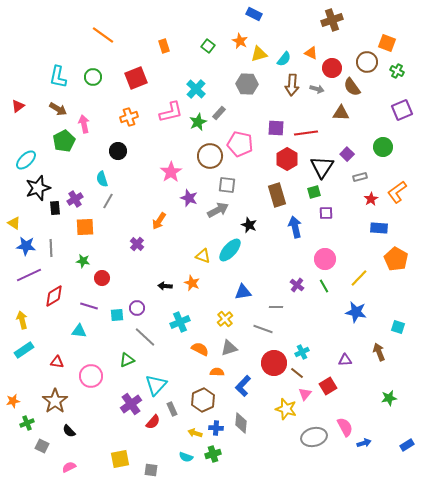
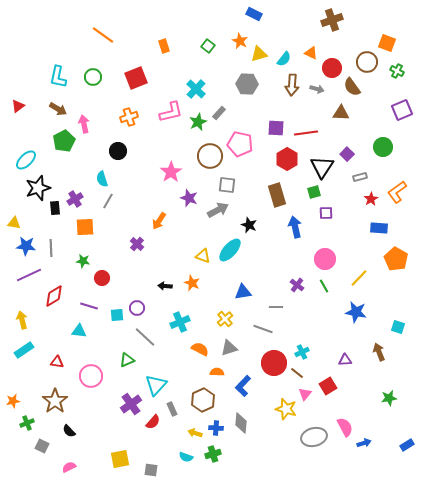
yellow triangle at (14, 223): rotated 24 degrees counterclockwise
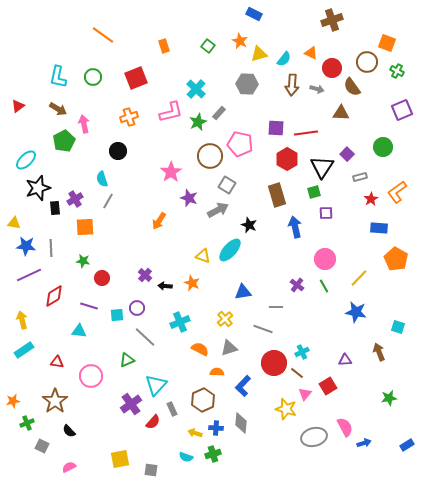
gray square at (227, 185): rotated 24 degrees clockwise
purple cross at (137, 244): moved 8 px right, 31 px down
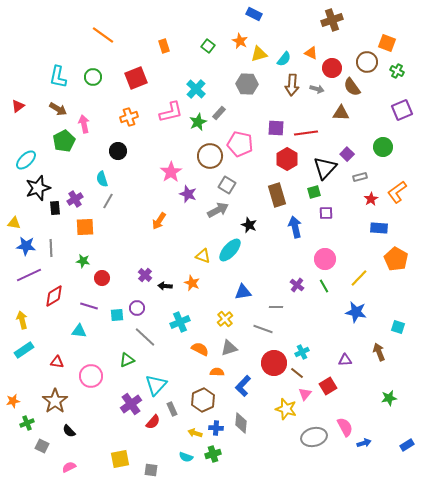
black triangle at (322, 167): moved 3 px right, 1 px down; rotated 10 degrees clockwise
purple star at (189, 198): moved 1 px left, 4 px up
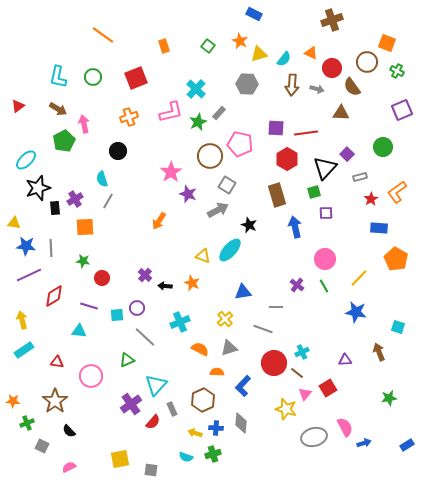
red square at (328, 386): moved 2 px down
orange star at (13, 401): rotated 16 degrees clockwise
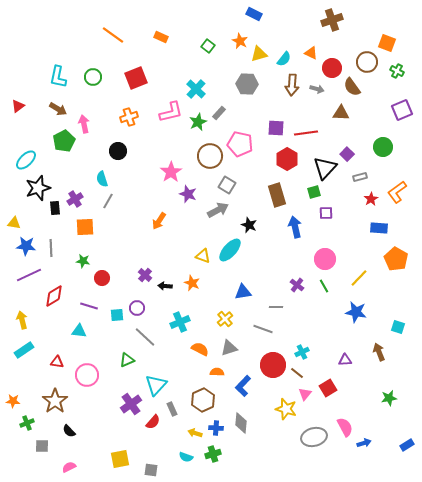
orange line at (103, 35): moved 10 px right
orange rectangle at (164, 46): moved 3 px left, 9 px up; rotated 48 degrees counterclockwise
red circle at (274, 363): moved 1 px left, 2 px down
pink circle at (91, 376): moved 4 px left, 1 px up
gray square at (42, 446): rotated 24 degrees counterclockwise
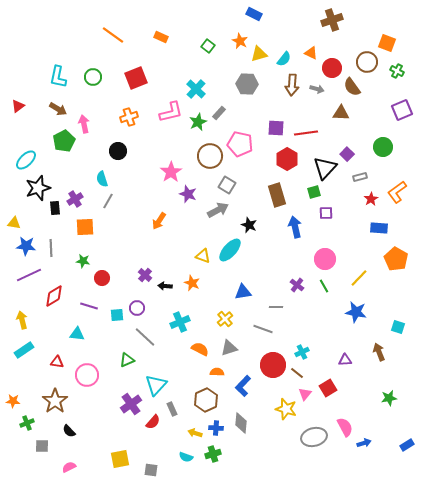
cyan triangle at (79, 331): moved 2 px left, 3 px down
brown hexagon at (203, 400): moved 3 px right
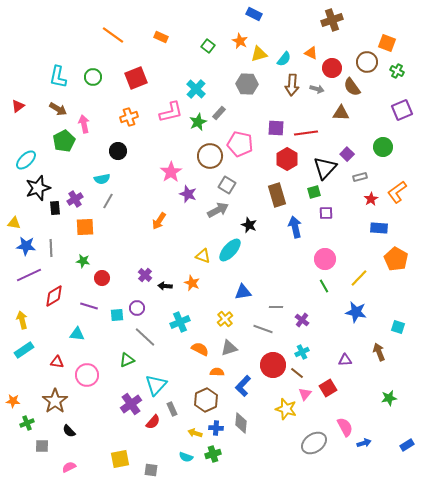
cyan semicircle at (102, 179): rotated 84 degrees counterclockwise
purple cross at (297, 285): moved 5 px right, 35 px down
gray ellipse at (314, 437): moved 6 px down; rotated 20 degrees counterclockwise
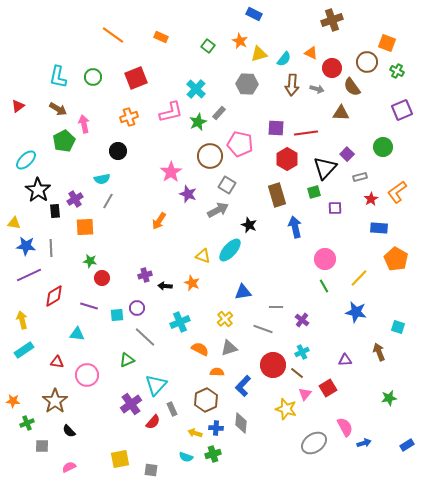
black star at (38, 188): moved 2 px down; rotated 20 degrees counterclockwise
black rectangle at (55, 208): moved 3 px down
purple square at (326, 213): moved 9 px right, 5 px up
green star at (83, 261): moved 7 px right
purple cross at (145, 275): rotated 32 degrees clockwise
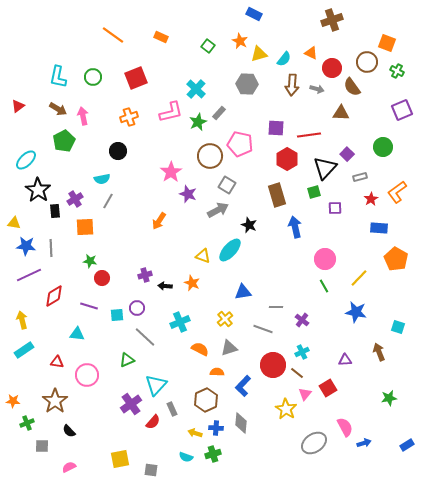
pink arrow at (84, 124): moved 1 px left, 8 px up
red line at (306, 133): moved 3 px right, 2 px down
yellow star at (286, 409): rotated 15 degrees clockwise
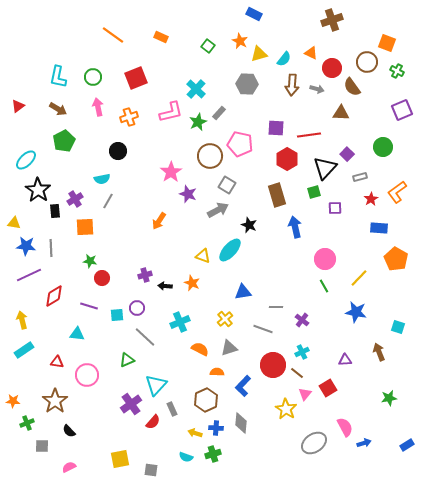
pink arrow at (83, 116): moved 15 px right, 9 px up
